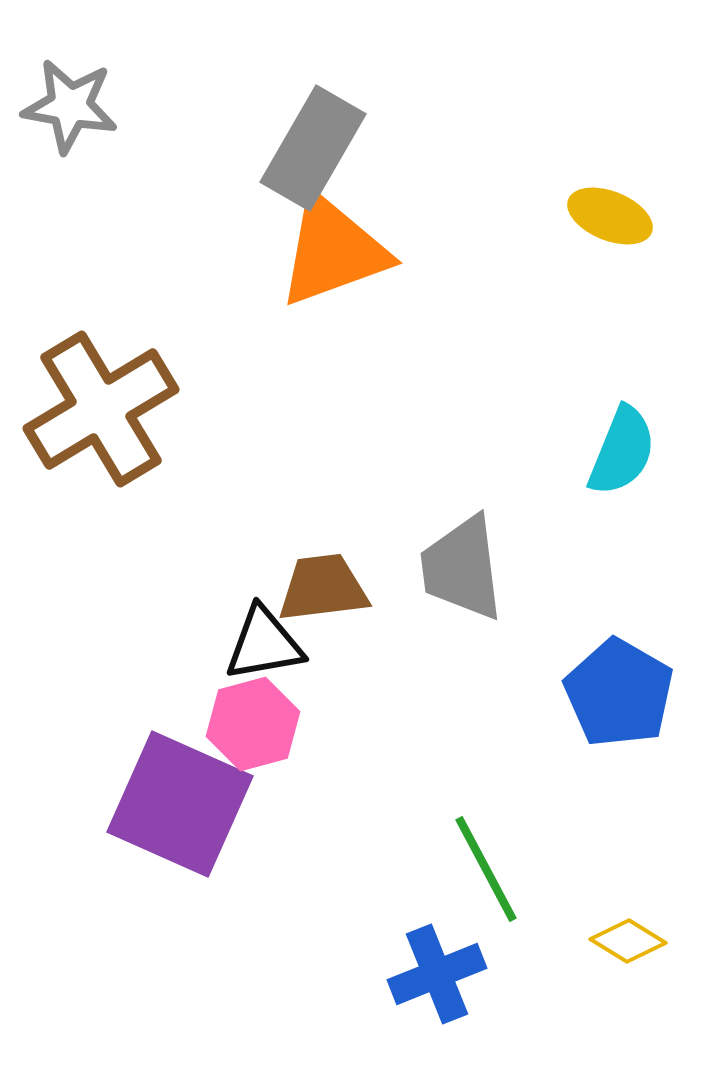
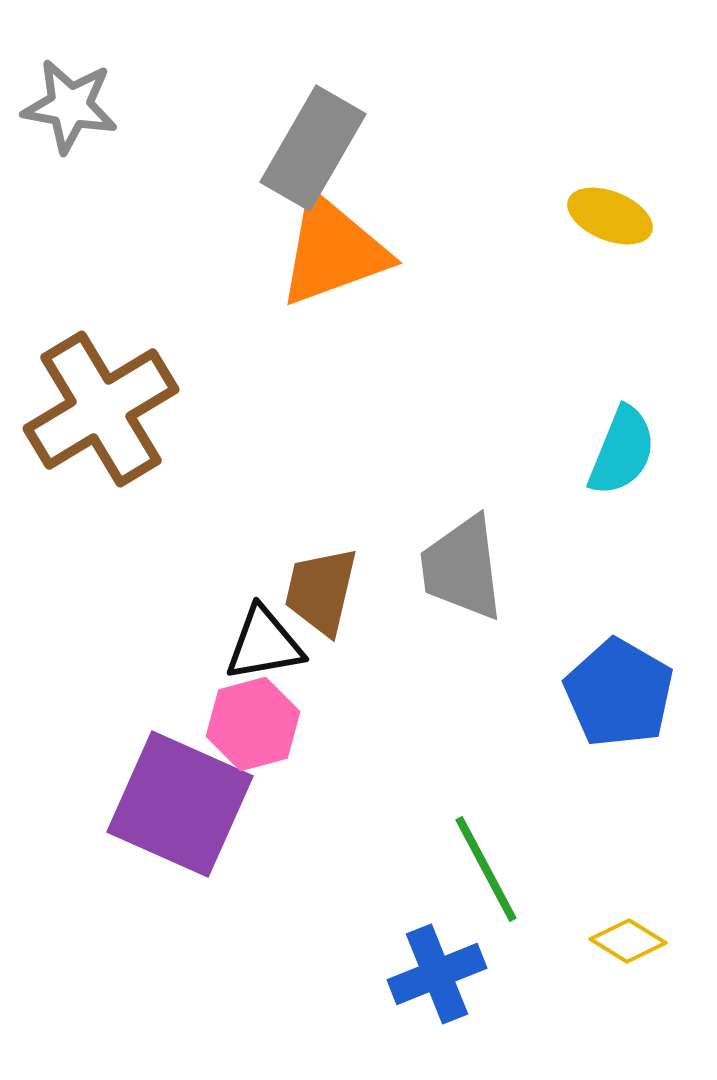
brown trapezoid: moved 2 px left, 3 px down; rotated 70 degrees counterclockwise
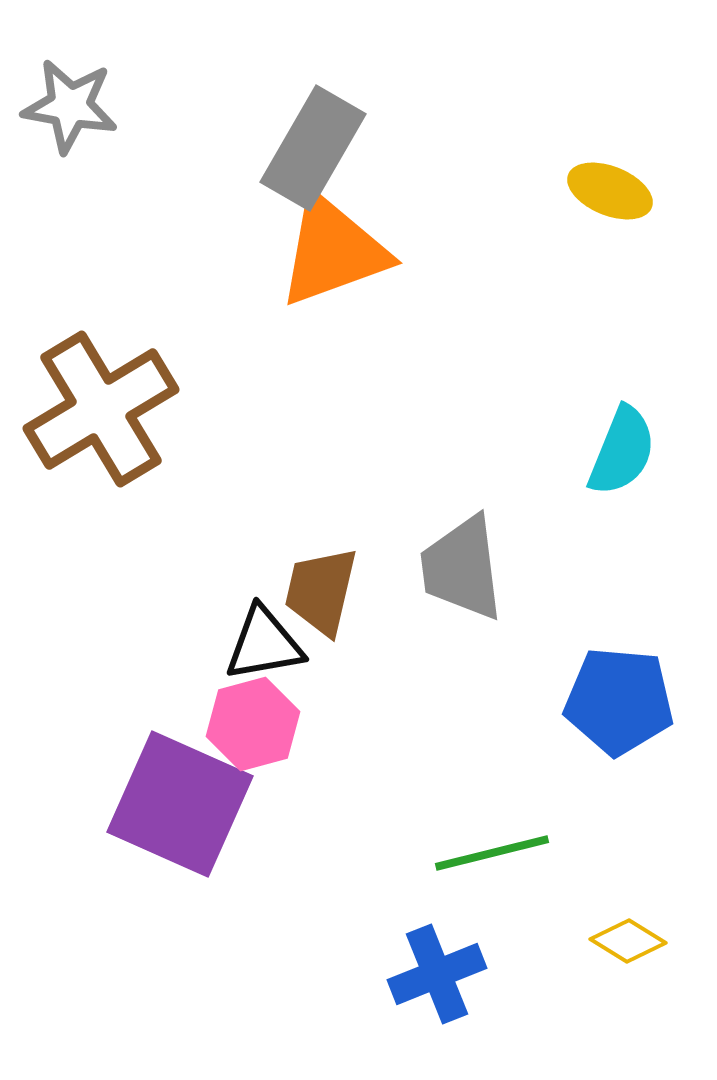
yellow ellipse: moved 25 px up
blue pentagon: moved 8 px down; rotated 25 degrees counterclockwise
green line: moved 6 px right, 16 px up; rotated 76 degrees counterclockwise
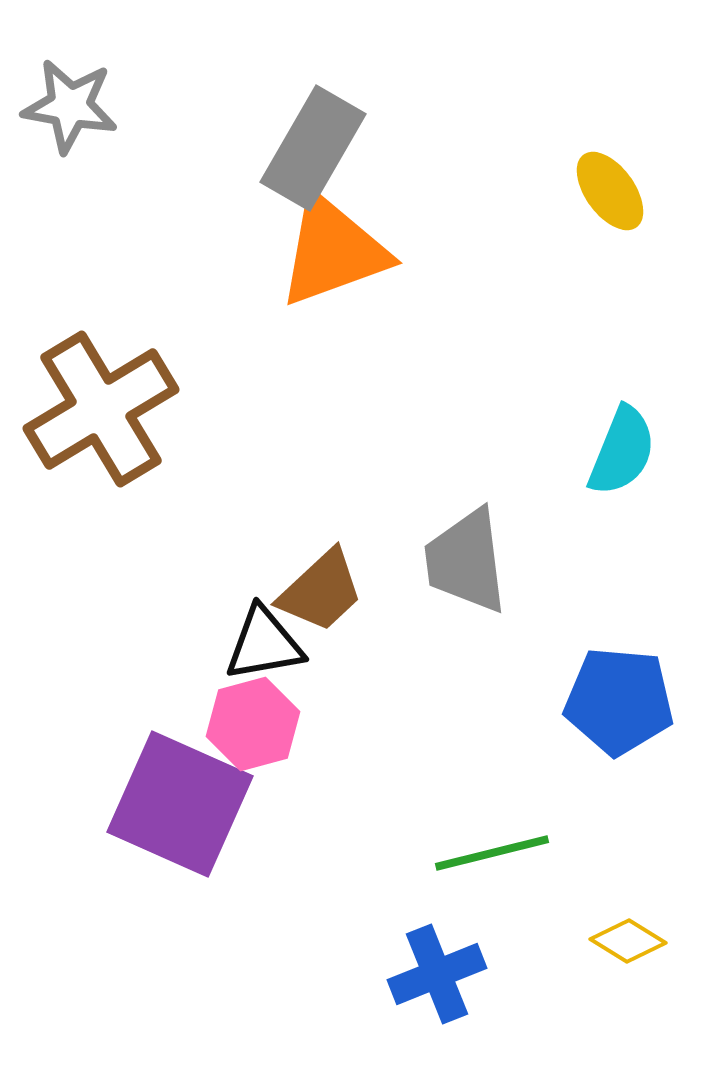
yellow ellipse: rotated 32 degrees clockwise
gray trapezoid: moved 4 px right, 7 px up
brown trapezoid: rotated 146 degrees counterclockwise
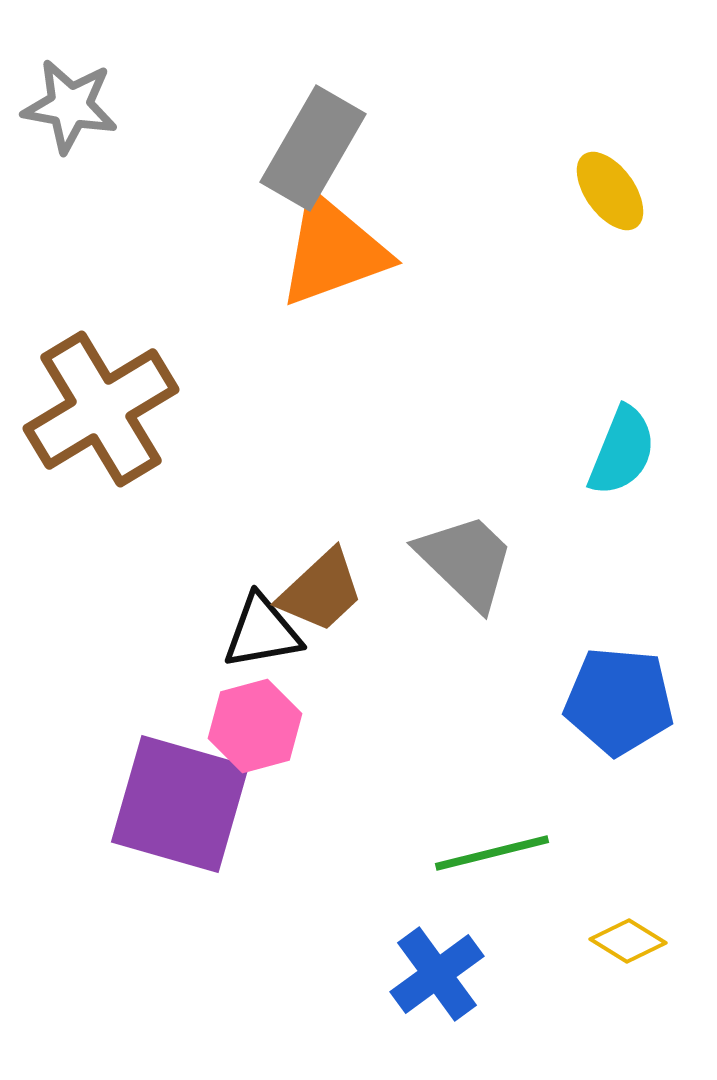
gray trapezoid: rotated 141 degrees clockwise
black triangle: moved 2 px left, 12 px up
pink hexagon: moved 2 px right, 2 px down
purple square: rotated 8 degrees counterclockwise
blue cross: rotated 14 degrees counterclockwise
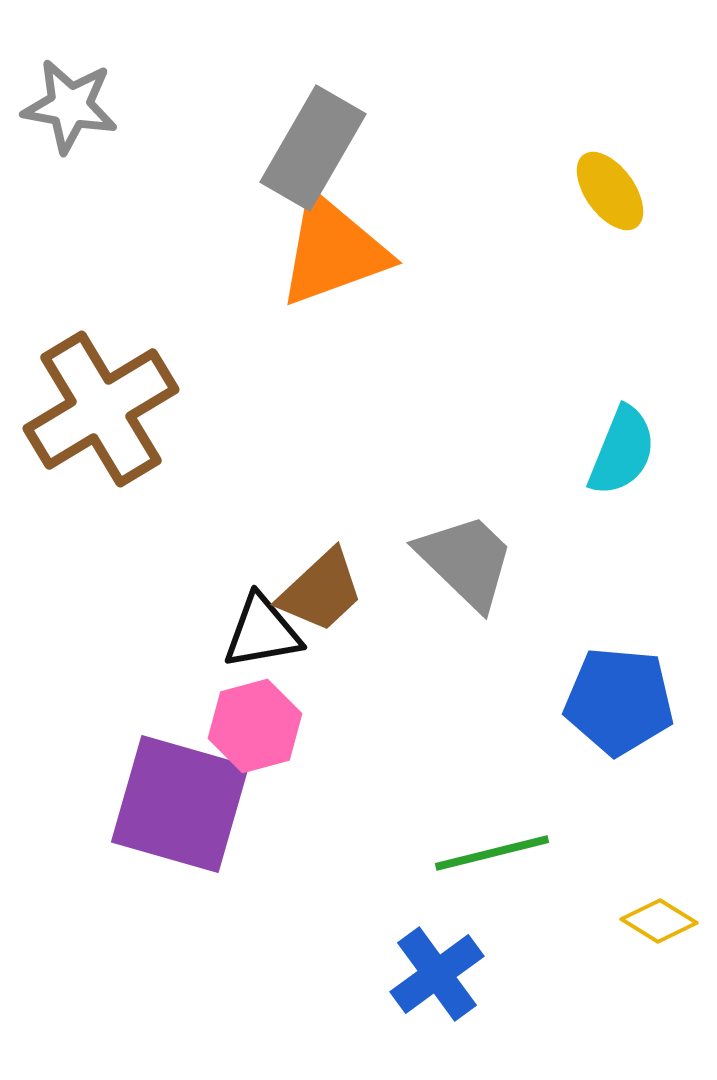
yellow diamond: moved 31 px right, 20 px up
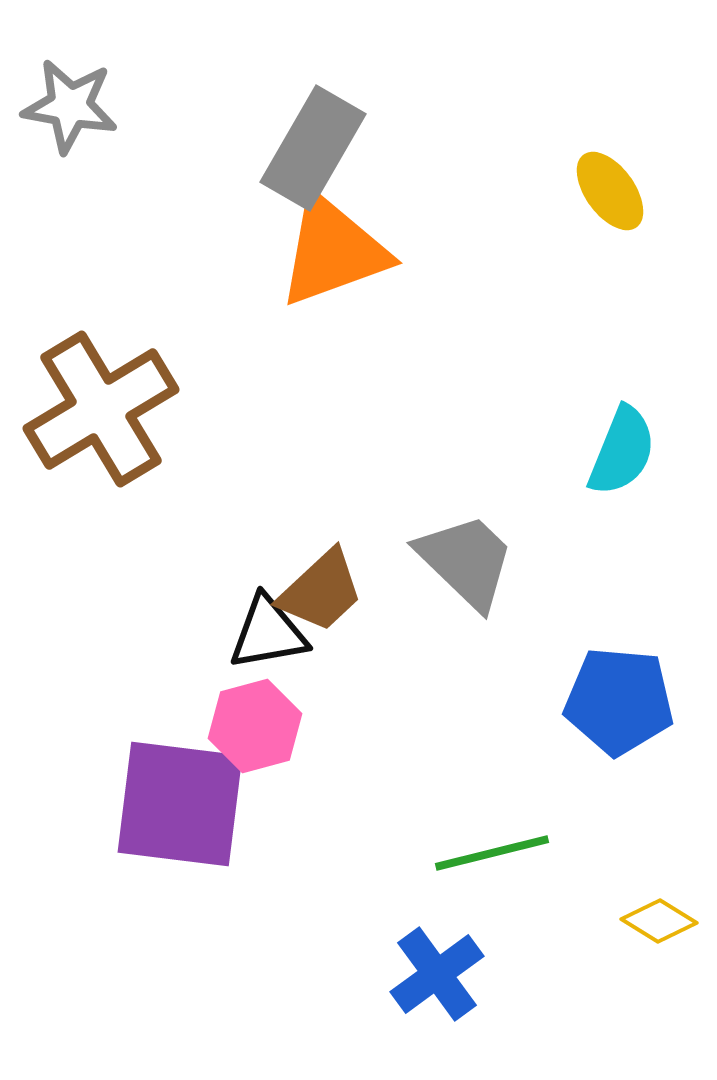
black triangle: moved 6 px right, 1 px down
purple square: rotated 9 degrees counterclockwise
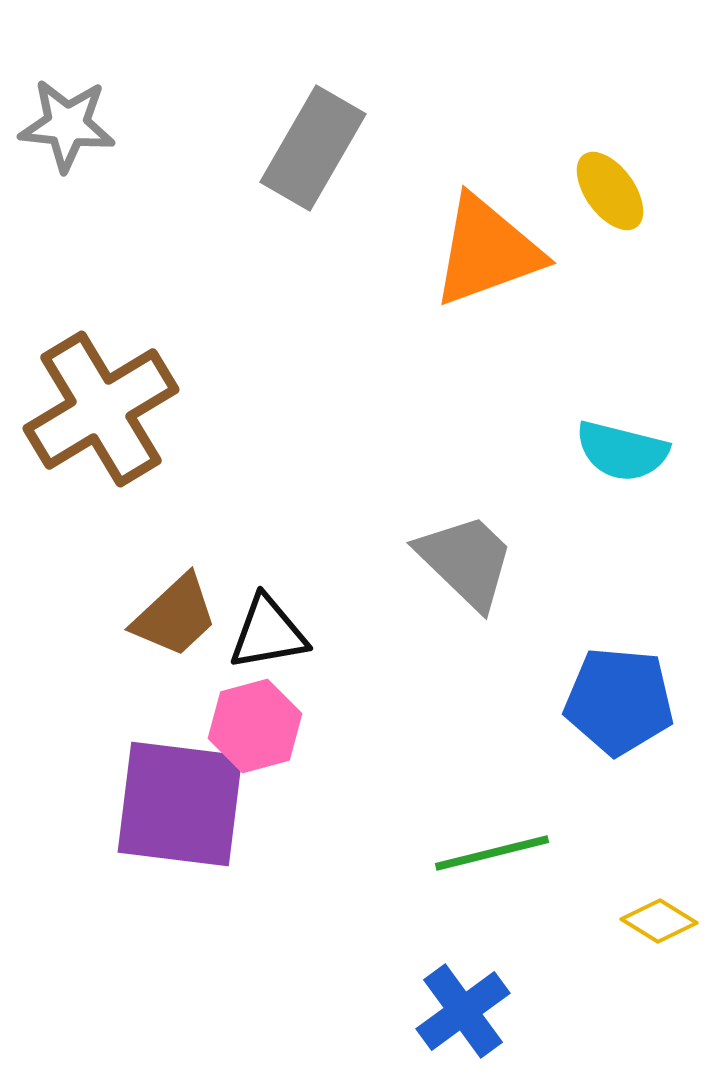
gray star: moved 3 px left, 19 px down; rotated 4 degrees counterclockwise
orange triangle: moved 154 px right
cyan semicircle: rotated 82 degrees clockwise
brown trapezoid: moved 146 px left, 25 px down
blue cross: moved 26 px right, 37 px down
